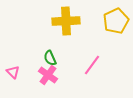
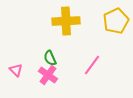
pink triangle: moved 3 px right, 2 px up
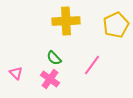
yellow pentagon: moved 4 px down
green semicircle: moved 4 px right; rotated 21 degrees counterclockwise
pink triangle: moved 3 px down
pink cross: moved 2 px right, 4 px down
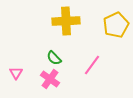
pink triangle: rotated 16 degrees clockwise
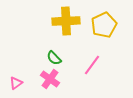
yellow pentagon: moved 12 px left
pink triangle: moved 10 px down; rotated 24 degrees clockwise
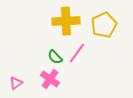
green semicircle: moved 1 px right, 1 px up
pink line: moved 15 px left, 12 px up
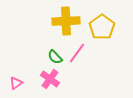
yellow pentagon: moved 2 px left, 2 px down; rotated 10 degrees counterclockwise
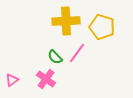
yellow pentagon: rotated 20 degrees counterclockwise
pink cross: moved 4 px left
pink triangle: moved 4 px left, 3 px up
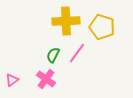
green semicircle: moved 2 px left, 2 px up; rotated 70 degrees clockwise
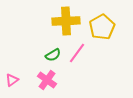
yellow pentagon: rotated 25 degrees clockwise
green semicircle: rotated 147 degrees counterclockwise
pink cross: moved 1 px right, 1 px down
